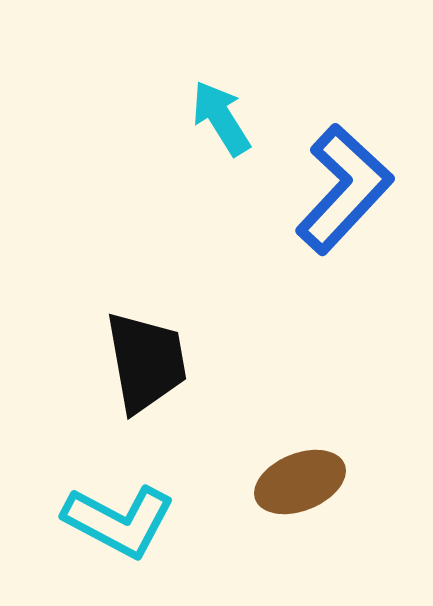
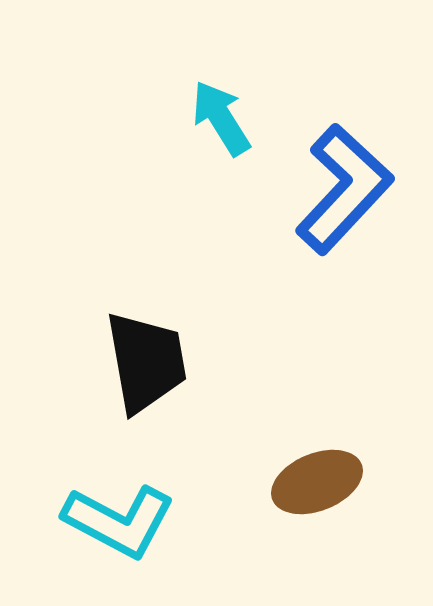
brown ellipse: moved 17 px right
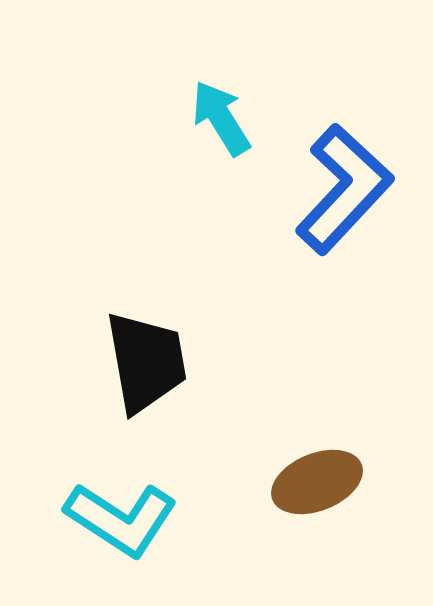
cyan L-shape: moved 2 px right, 2 px up; rotated 5 degrees clockwise
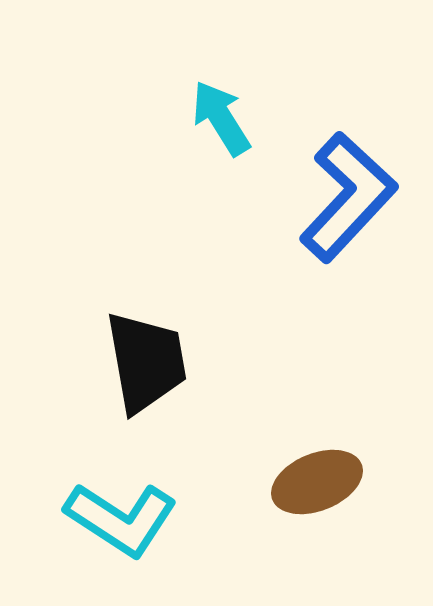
blue L-shape: moved 4 px right, 8 px down
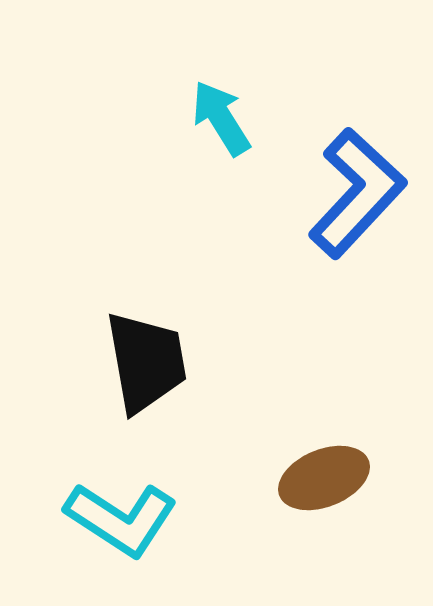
blue L-shape: moved 9 px right, 4 px up
brown ellipse: moved 7 px right, 4 px up
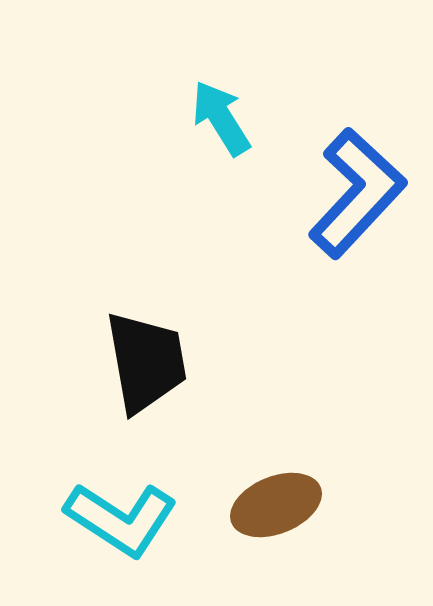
brown ellipse: moved 48 px left, 27 px down
